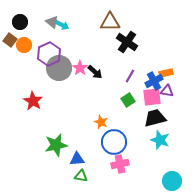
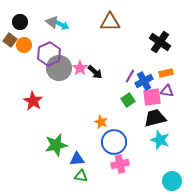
black cross: moved 33 px right
blue cross: moved 10 px left
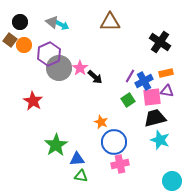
black arrow: moved 5 px down
green star: rotated 20 degrees counterclockwise
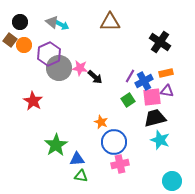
pink star: rotated 28 degrees counterclockwise
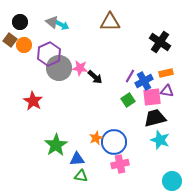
orange star: moved 5 px left, 16 px down; rotated 24 degrees clockwise
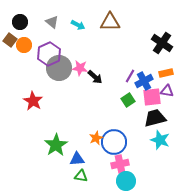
cyan arrow: moved 16 px right
black cross: moved 2 px right, 1 px down
cyan circle: moved 46 px left
